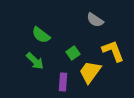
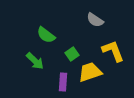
green semicircle: moved 5 px right
green square: moved 1 px left, 1 px down
yellow trapezoid: rotated 35 degrees clockwise
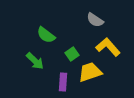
yellow L-shape: moved 5 px left, 4 px up; rotated 20 degrees counterclockwise
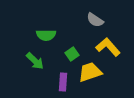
green semicircle: rotated 36 degrees counterclockwise
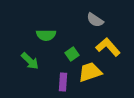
green arrow: moved 5 px left
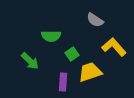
green semicircle: moved 5 px right, 1 px down
yellow L-shape: moved 6 px right
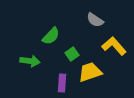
green semicircle: rotated 48 degrees counterclockwise
yellow L-shape: moved 1 px up
green arrow: rotated 36 degrees counterclockwise
purple rectangle: moved 1 px left, 1 px down
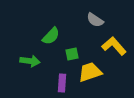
green square: rotated 24 degrees clockwise
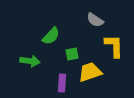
yellow L-shape: rotated 40 degrees clockwise
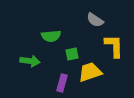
green semicircle: rotated 42 degrees clockwise
purple rectangle: rotated 12 degrees clockwise
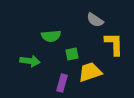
yellow L-shape: moved 2 px up
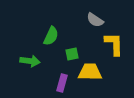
green semicircle: rotated 60 degrees counterclockwise
yellow trapezoid: rotated 20 degrees clockwise
